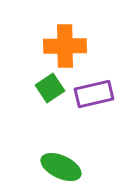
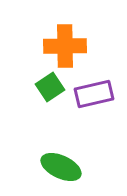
green square: moved 1 px up
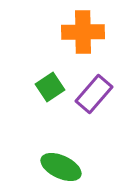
orange cross: moved 18 px right, 14 px up
purple rectangle: rotated 36 degrees counterclockwise
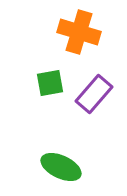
orange cross: moved 4 px left; rotated 18 degrees clockwise
green square: moved 4 px up; rotated 24 degrees clockwise
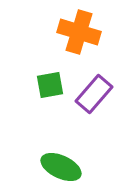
green square: moved 2 px down
